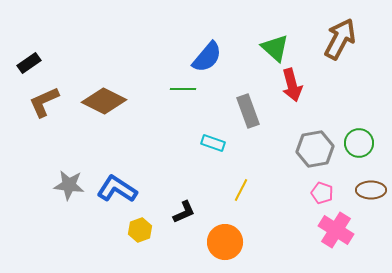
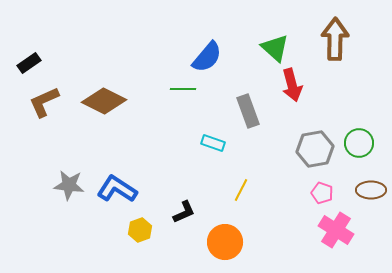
brown arrow: moved 5 px left; rotated 27 degrees counterclockwise
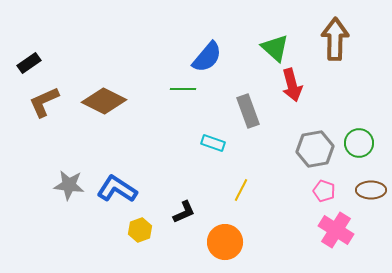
pink pentagon: moved 2 px right, 2 px up
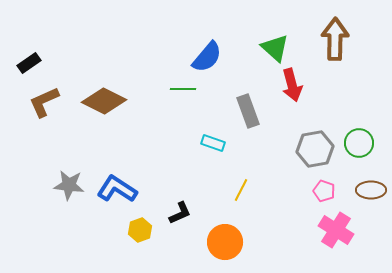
black L-shape: moved 4 px left, 1 px down
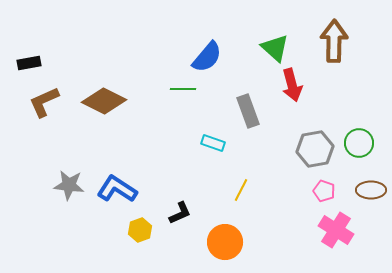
brown arrow: moved 1 px left, 2 px down
black rectangle: rotated 25 degrees clockwise
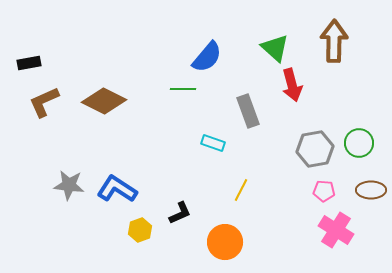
pink pentagon: rotated 15 degrees counterclockwise
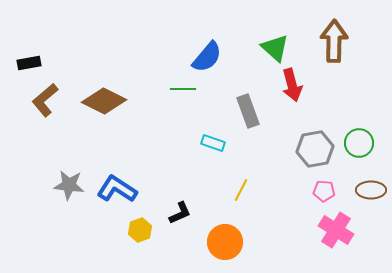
brown L-shape: moved 1 px right, 2 px up; rotated 16 degrees counterclockwise
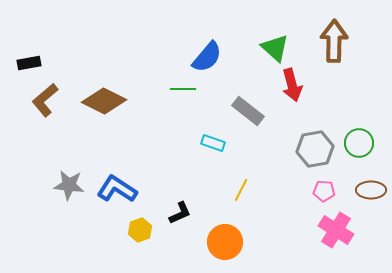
gray rectangle: rotated 32 degrees counterclockwise
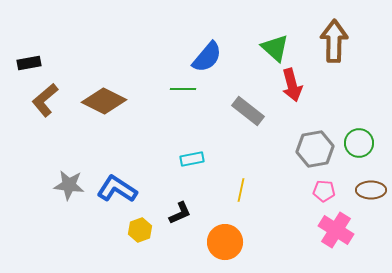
cyan rectangle: moved 21 px left, 16 px down; rotated 30 degrees counterclockwise
yellow line: rotated 15 degrees counterclockwise
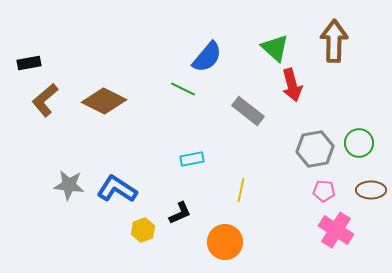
green line: rotated 25 degrees clockwise
yellow hexagon: moved 3 px right
